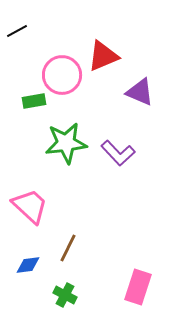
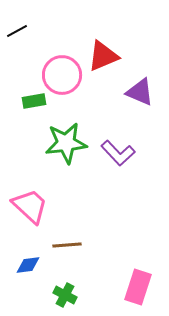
brown line: moved 1 px left, 3 px up; rotated 60 degrees clockwise
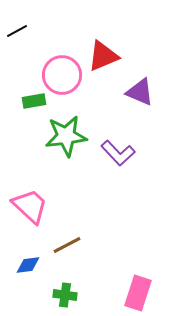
green star: moved 7 px up
brown line: rotated 24 degrees counterclockwise
pink rectangle: moved 6 px down
green cross: rotated 20 degrees counterclockwise
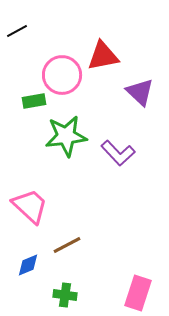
red triangle: rotated 12 degrees clockwise
purple triangle: rotated 20 degrees clockwise
blue diamond: rotated 15 degrees counterclockwise
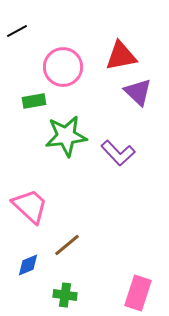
red triangle: moved 18 px right
pink circle: moved 1 px right, 8 px up
purple triangle: moved 2 px left
brown line: rotated 12 degrees counterclockwise
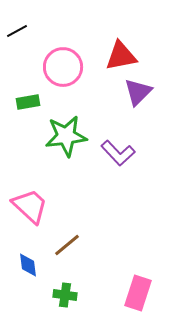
purple triangle: rotated 32 degrees clockwise
green rectangle: moved 6 px left, 1 px down
blue diamond: rotated 75 degrees counterclockwise
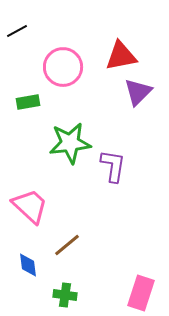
green star: moved 4 px right, 7 px down
purple L-shape: moved 5 px left, 13 px down; rotated 128 degrees counterclockwise
pink rectangle: moved 3 px right
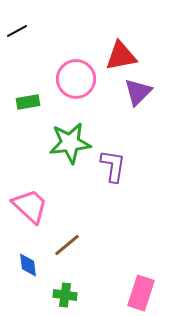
pink circle: moved 13 px right, 12 px down
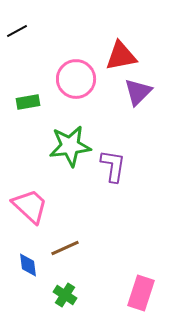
green star: moved 3 px down
brown line: moved 2 px left, 3 px down; rotated 16 degrees clockwise
green cross: rotated 25 degrees clockwise
